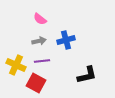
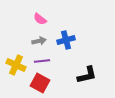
red square: moved 4 px right
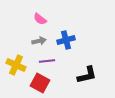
purple line: moved 5 px right
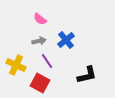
blue cross: rotated 24 degrees counterclockwise
purple line: rotated 63 degrees clockwise
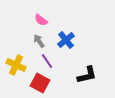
pink semicircle: moved 1 px right, 1 px down
gray arrow: rotated 112 degrees counterclockwise
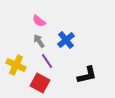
pink semicircle: moved 2 px left, 1 px down
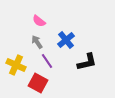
gray arrow: moved 2 px left, 1 px down
black L-shape: moved 13 px up
red square: moved 2 px left
